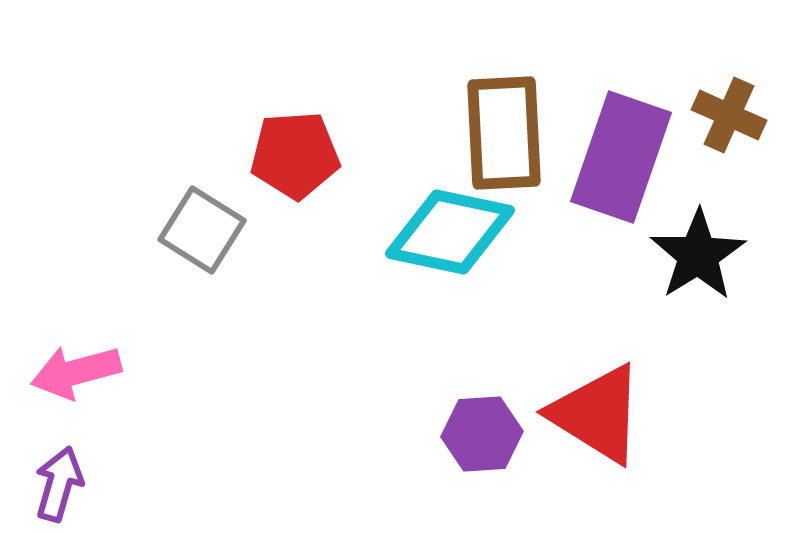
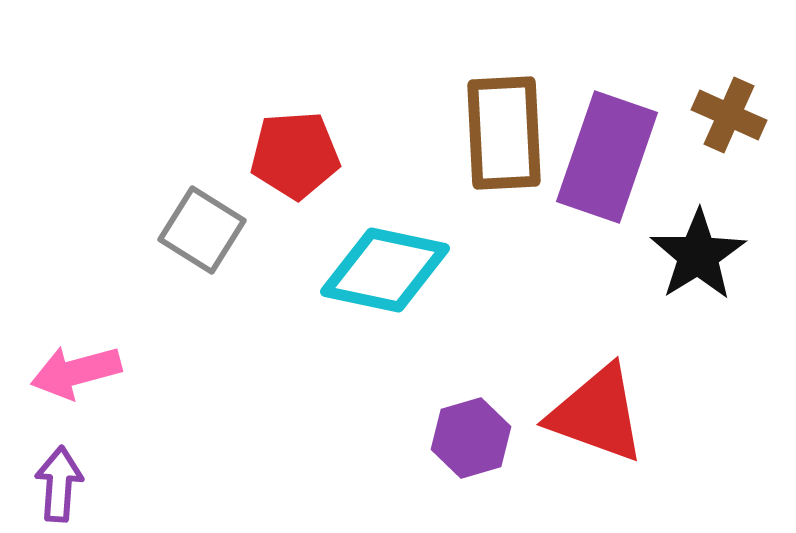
purple rectangle: moved 14 px left
cyan diamond: moved 65 px left, 38 px down
red triangle: rotated 12 degrees counterclockwise
purple hexagon: moved 11 px left, 4 px down; rotated 12 degrees counterclockwise
purple arrow: rotated 12 degrees counterclockwise
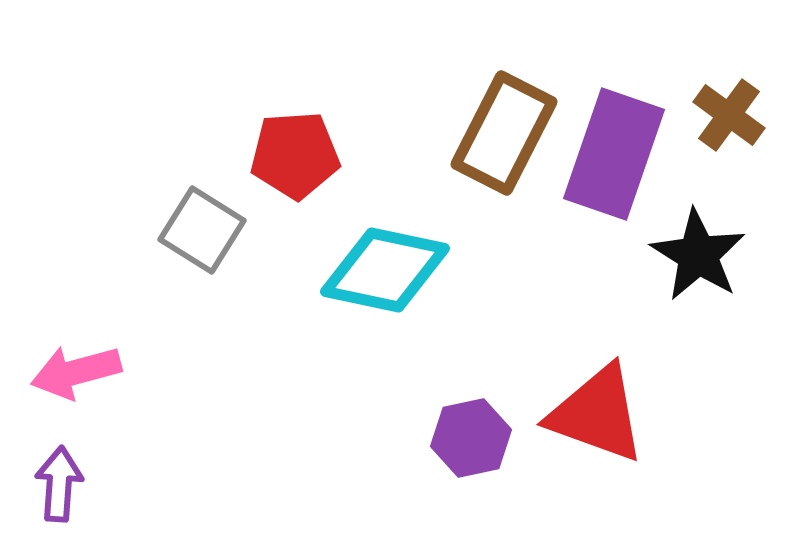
brown cross: rotated 12 degrees clockwise
brown rectangle: rotated 30 degrees clockwise
purple rectangle: moved 7 px right, 3 px up
black star: rotated 8 degrees counterclockwise
purple hexagon: rotated 4 degrees clockwise
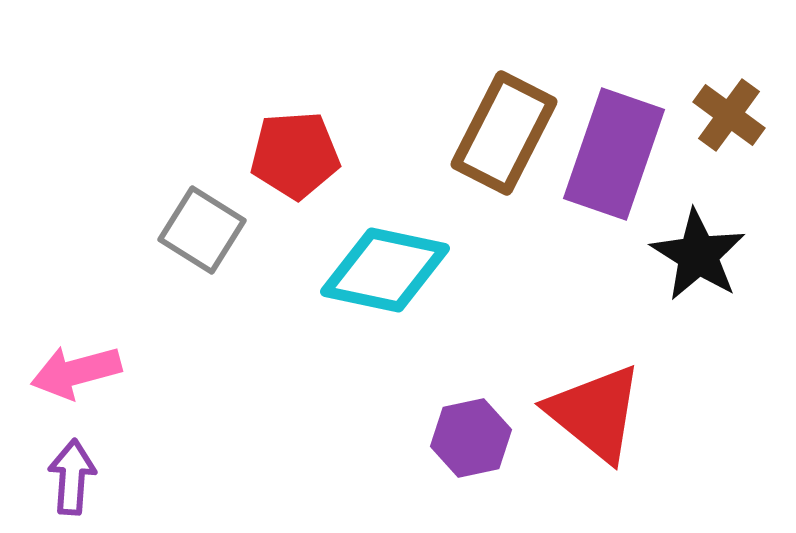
red triangle: moved 2 px left, 1 px up; rotated 19 degrees clockwise
purple arrow: moved 13 px right, 7 px up
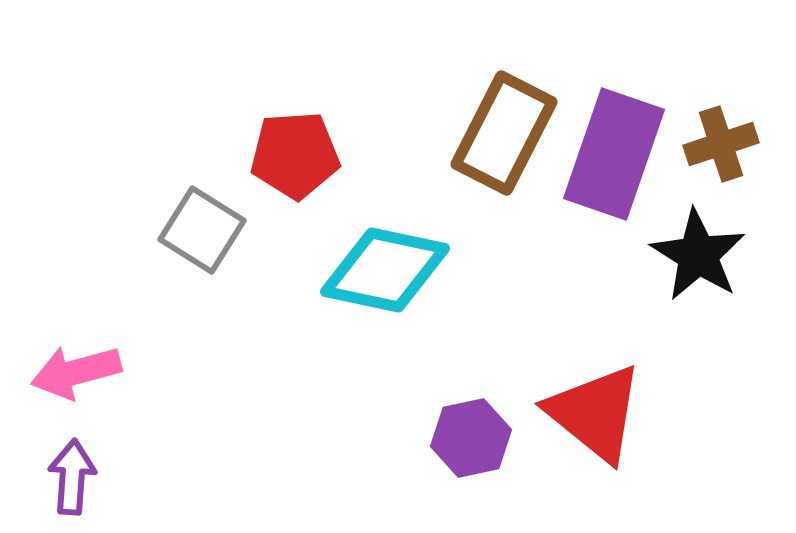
brown cross: moved 8 px left, 29 px down; rotated 36 degrees clockwise
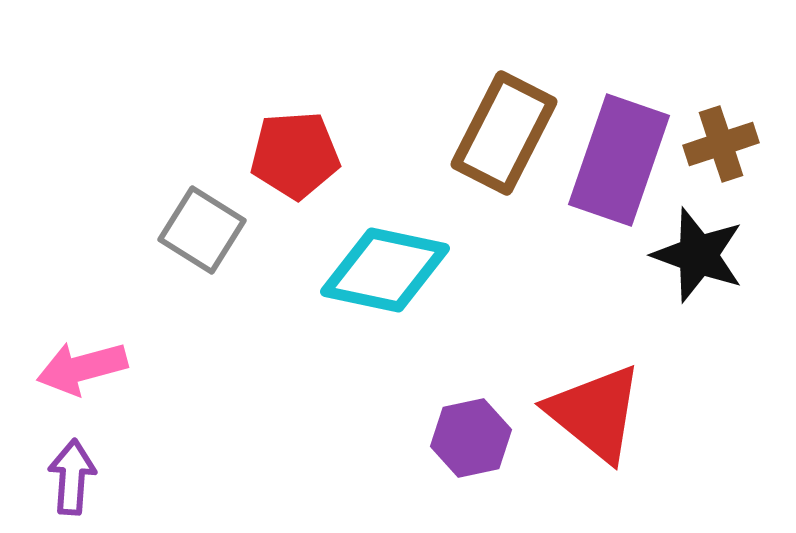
purple rectangle: moved 5 px right, 6 px down
black star: rotated 12 degrees counterclockwise
pink arrow: moved 6 px right, 4 px up
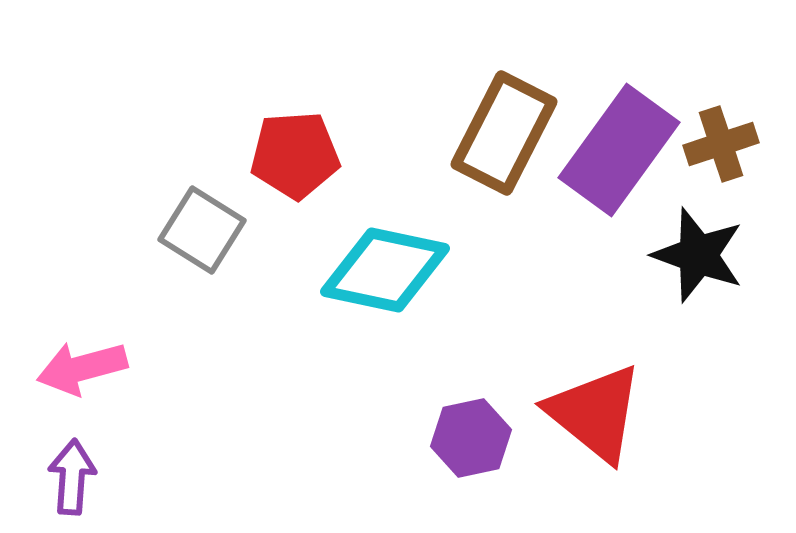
purple rectangle: moved 10 px up; rotated 17 degrees clockwise
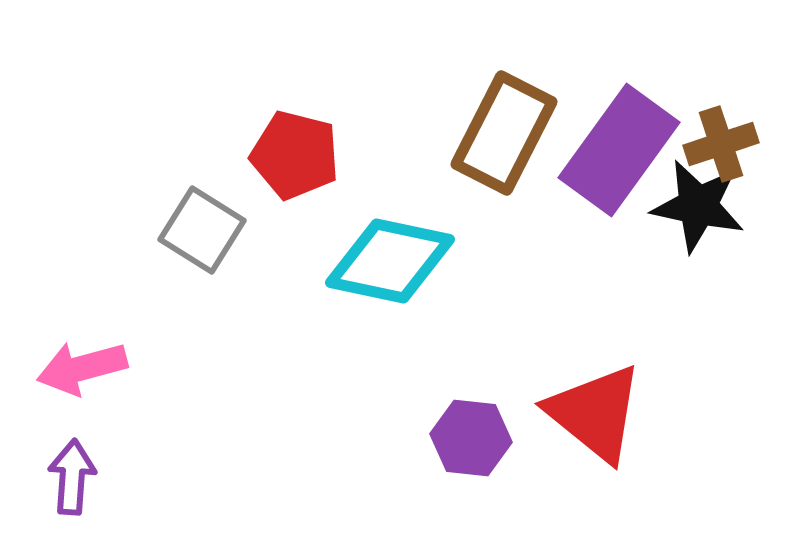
red pentagon: rotated 18 degrees clockwise
black star: moved 49 px up; rotated 8 degrees counterclockwise
cyan diamond: moved 5 px right, 9 px up
purple hexagon: rotated 18 degrees clockwise
